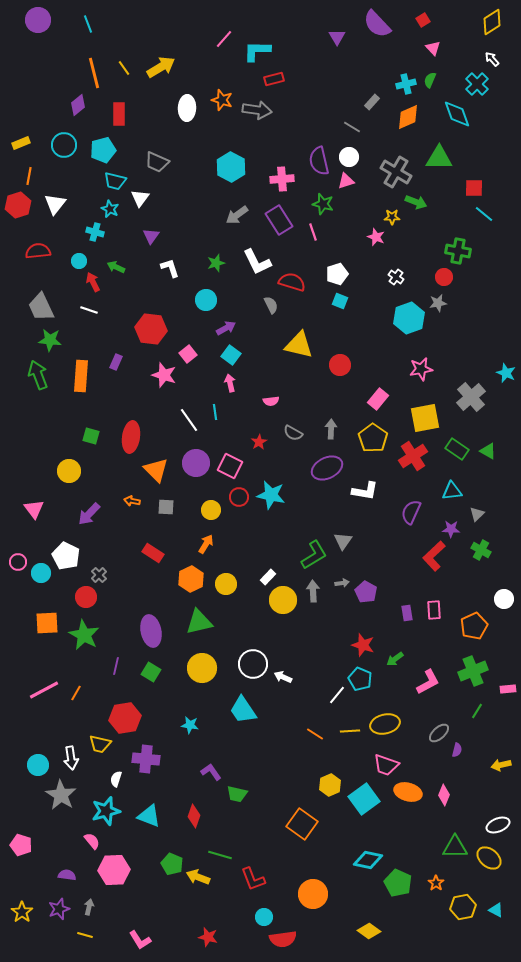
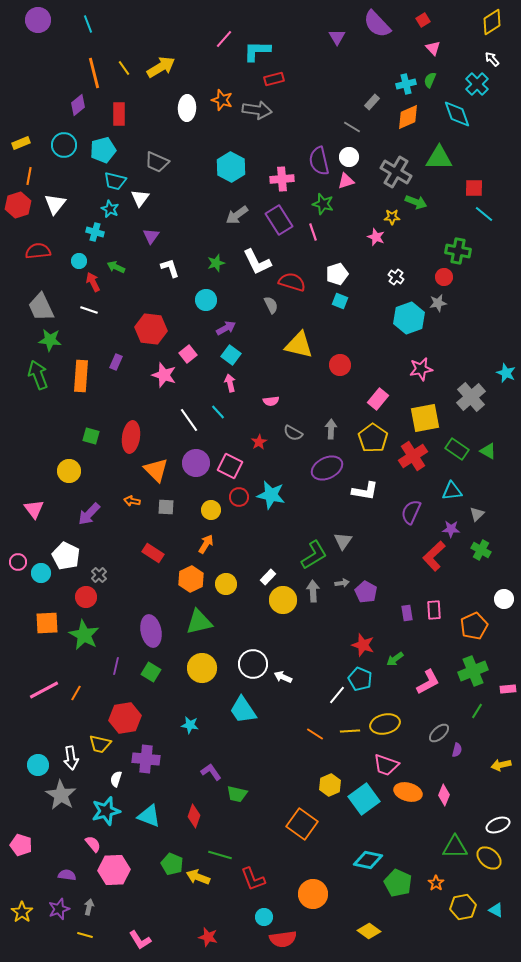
cyan line at (215, 412): moved 3 px right; rotated 35 degrees counterclockwise
pink semicircle at (92, 841): moved 1 px right, 3 px down
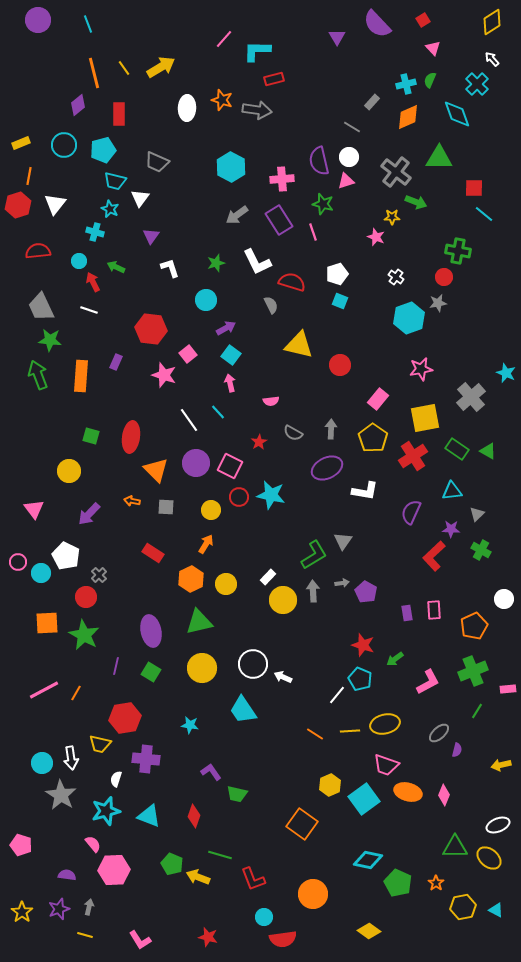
gray cross at (396, 172): rotated 8 degrees clockwise
cyan circle at (38, 765): moved 4 px right, 2 px up
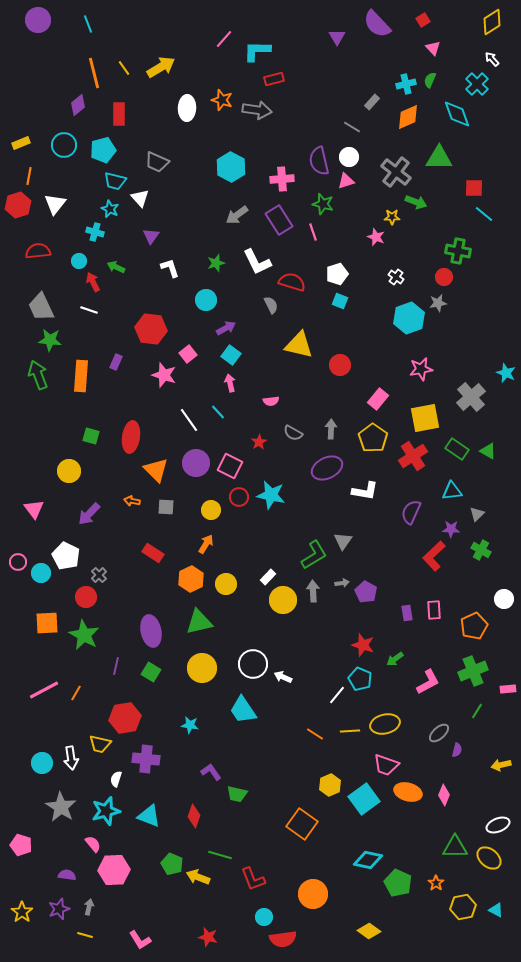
white triangle at (140, 198): rotated 18 degrees counterclockwise
gray star at (61, 795): moved 12 px down
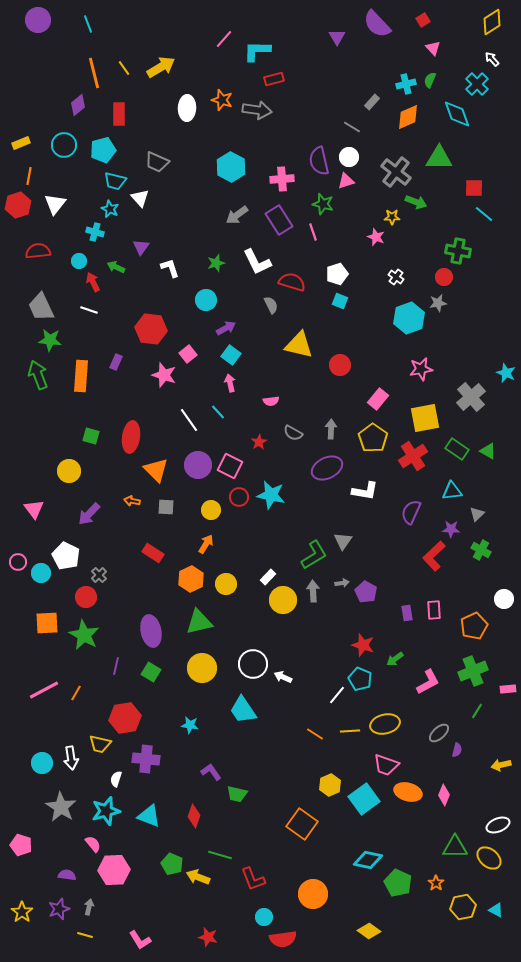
purple triangle at (151, 236): moved 10 px left, 11 px down
purple circle at (196, 463): moved 2 px right, 2 px down
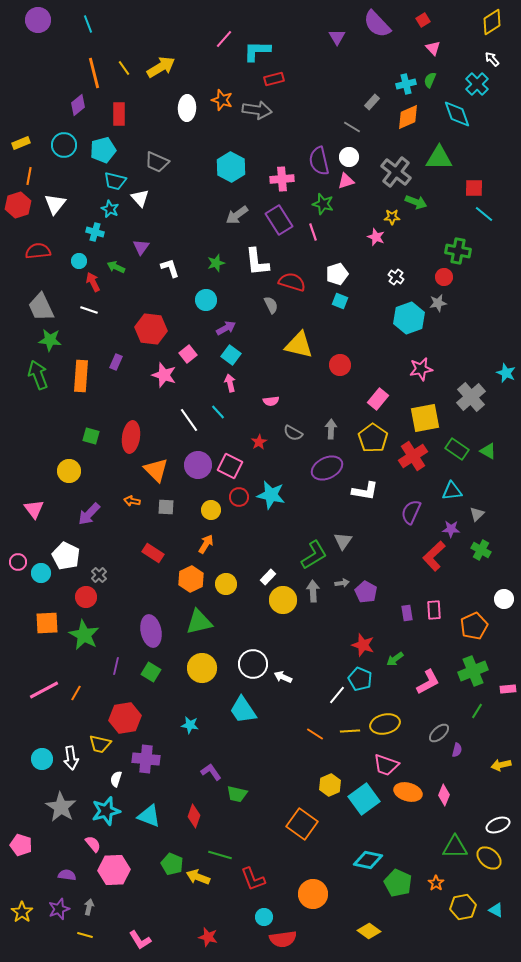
white L-shape at (257, 262): rotated 20 degrees clockwise
cyan circle at (42, 763): moved 4 px up
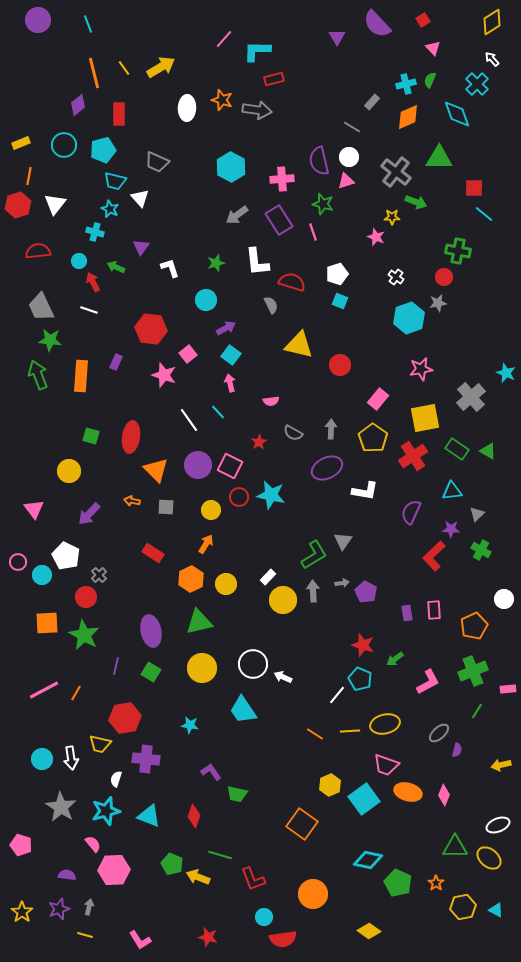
cyan circle at (41, 573): moved 1 px right, 2 px down
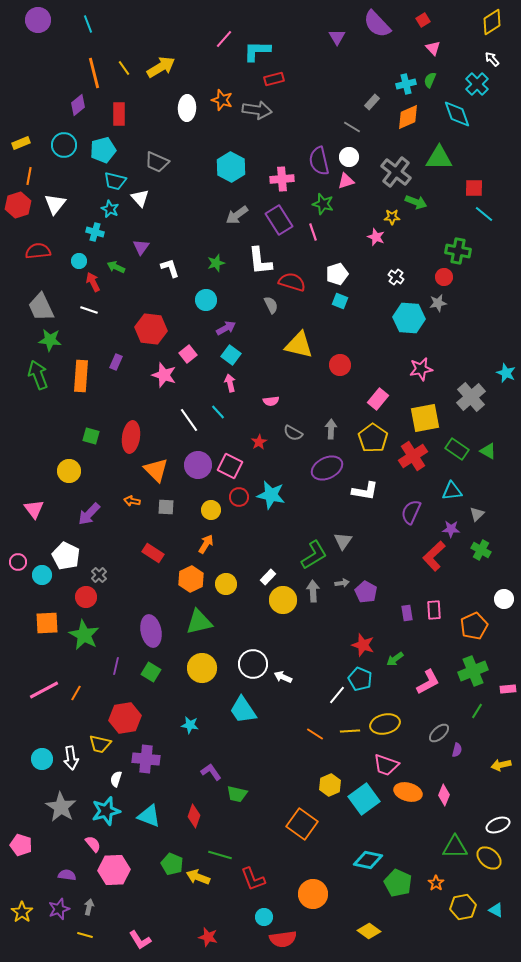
white L-shape at (257, 262): moved 3 px right, 1 px up
cyan hexagon at (409, 318): rotated 24 degrees clockwise
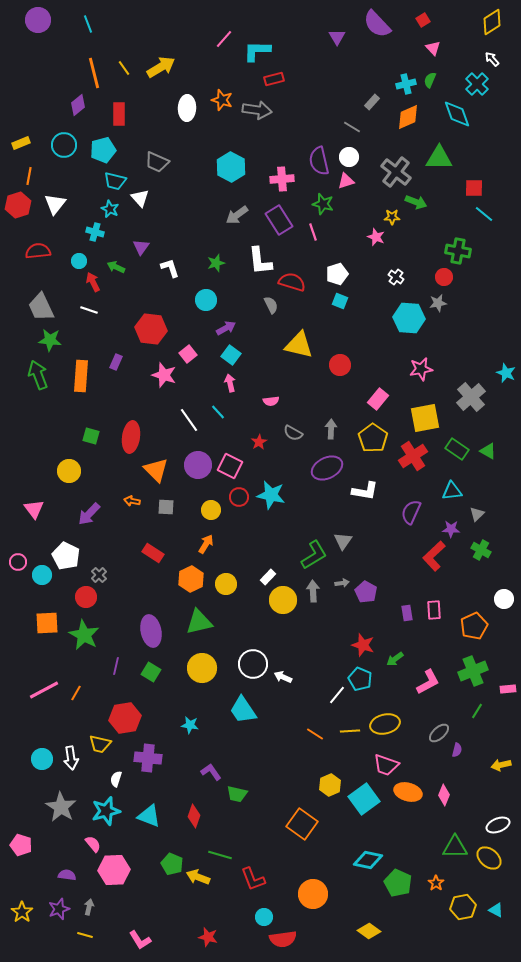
purple cross at (146, 759): moved 2 px right, 1 px up
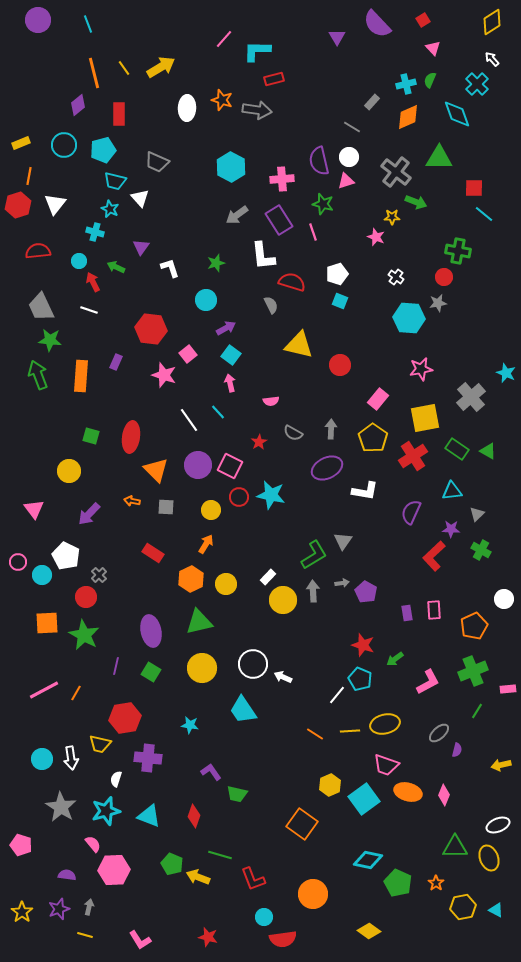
white L-shape at (260, 261): moved 3 px right, 5 px up
yellow ellipse at (489, 858): rotated 30 degrees clockwise
